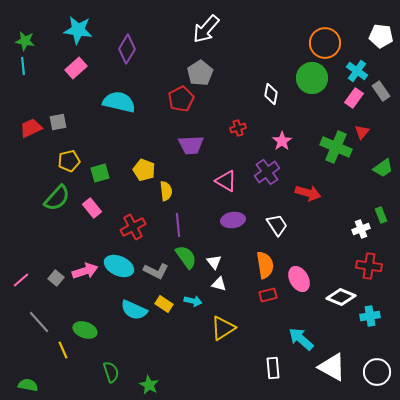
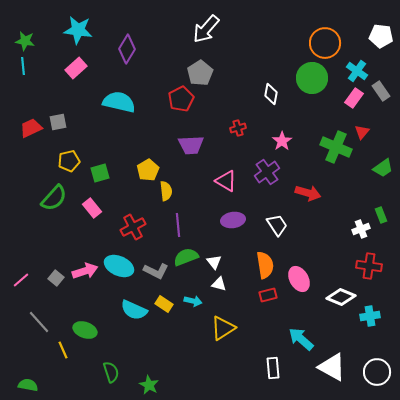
yellow pentagon at (144, 170): moved 4 px right; rotated 20 degrees clockwise
green semicircle at (57, 198): moved 3 px left
green semicircle at (186, 257): rotated 75 degrees counterclockwise
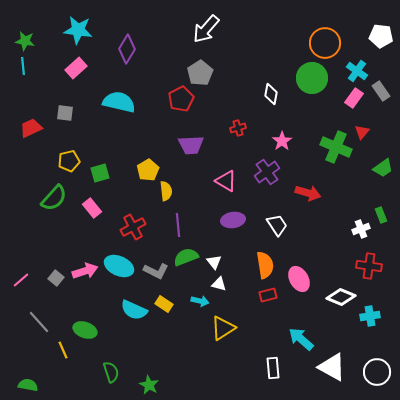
gray square at (58, 122): moved 7 px right, 9 px up; rotated 18 degrees clockwise
cyan arrow at (193, 301): moved 7 px right
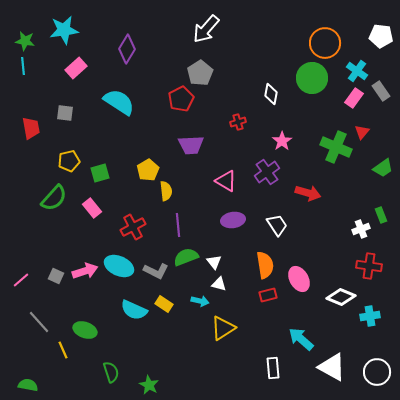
cyan star at (78, 30): moved 14 px left; rotated 16 degrees counterclockwise
cyan semicircle at (119, 102): rotated 20 degrees clockwise
red trapezoid at (31, 128): rotated 105 degrees clockwise
red cross at (238, 128): moved 6 px up
gray square at (56, 278): moved 2 px up; rotated 14 degrees counterclockwise
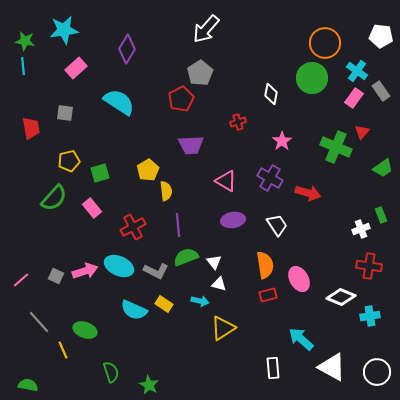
purple cross at (267, 172): moved 3 px right, 6 px down; rotated 25 degrees counterclockwise
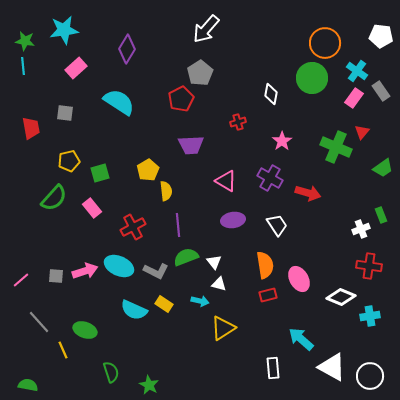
gray square at (56, 276): rotated 21 degrees counterclockwise
white circle at (377, 372): moved 7 px left, 4 px down
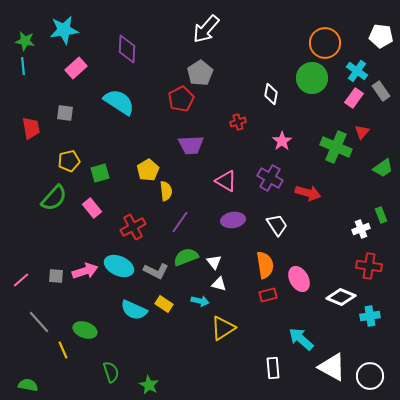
purple diamond at (127, 49): rotated 28 degrees counterclockwise
purple line at (178, 225): moved 2 px right, 3 px up; rotated 40 degrees clockwise
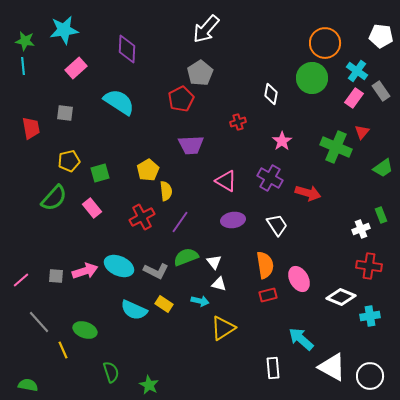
red cross at (133, 227): moved 9 px right, 10 px up
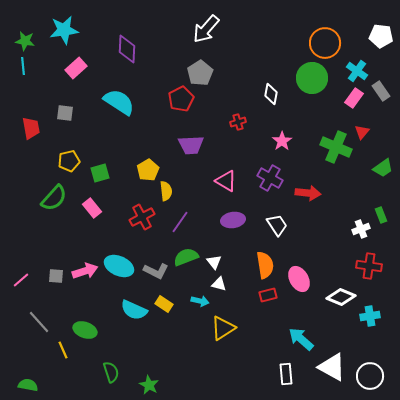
red arrow at (308, 193): rotated 10 degrees counterclockwise
white rectangle at (273, 368): moved 13 px right, 6 px down
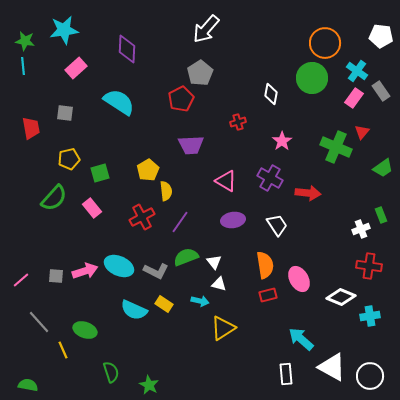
yellow pentagon at (69, 161): moved 2 px up
